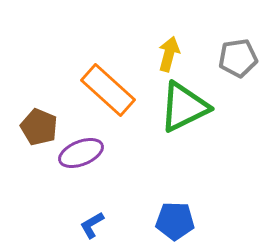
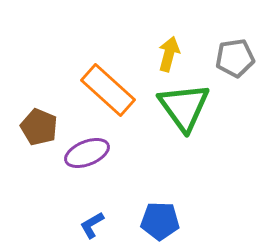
gray pentagon: moved 3 px left
green triangle: rotated 40 degrees counterclockwise
purple ellipse: moved 6 px right
blue pentagon: moved 15 px left
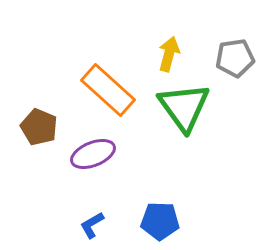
purple ellipse: moved 6 px right, 1 px down
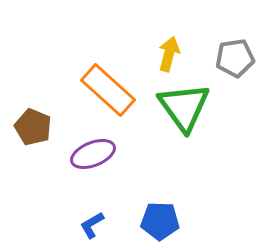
brown pentagon: moved 6 px left
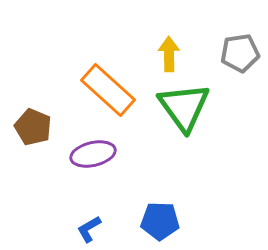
yellow arrow: rotated 16 degrees counterclockwise
gray pentagon: moved 5 px right, 5 px up
purple ellipse: rotated 9 degrees clockwise
blue L-shape: moved 3 px left, 4 px down
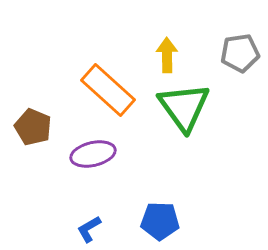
yellow arrow: moved 2 px left, 1 px down
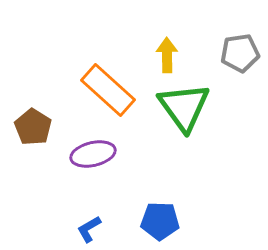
brown pentagon: rotated 9 degrees clockwise
